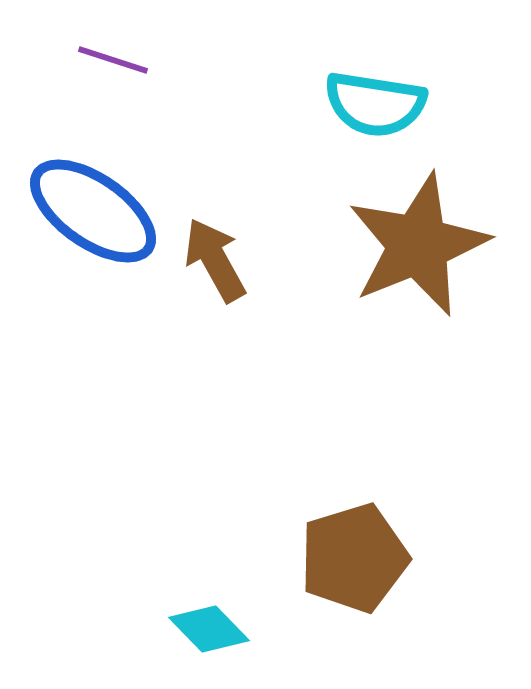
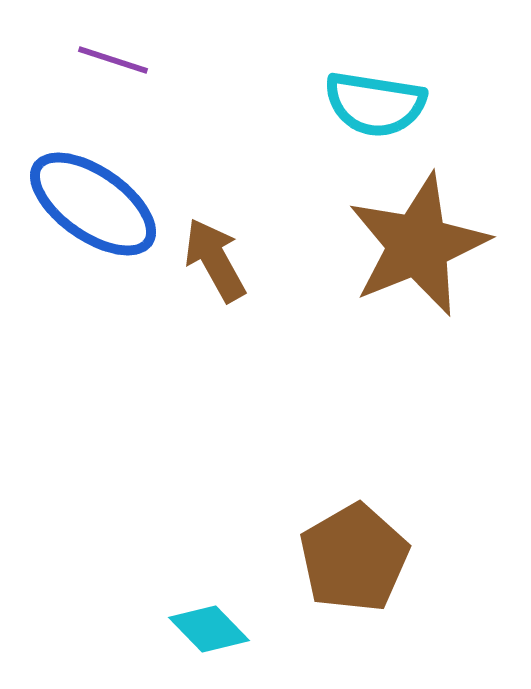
blue ellipse: moved 7 px up
brown pentagon: rotated 13 degrees counterclockwise
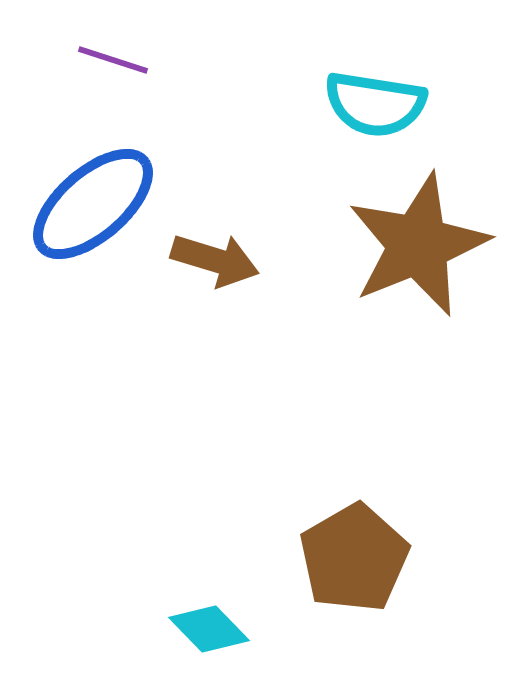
blue ellipse: rotated 76 degrees counterclockwise
brown arrow: rotated 136 degrees clockwise
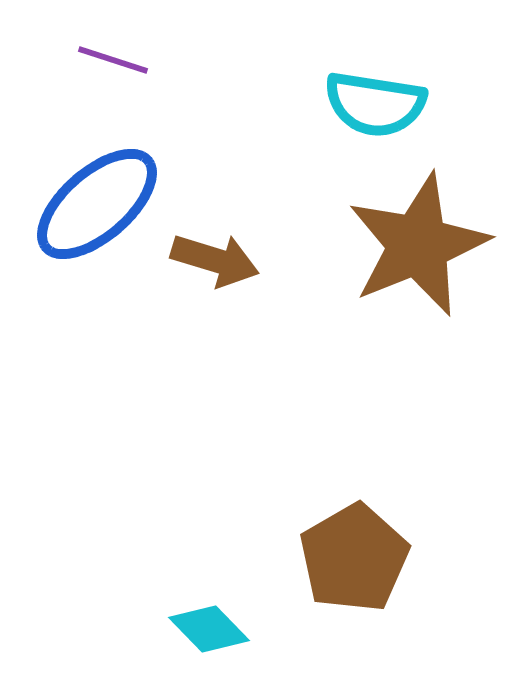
blue ellipse: moved 4 px right
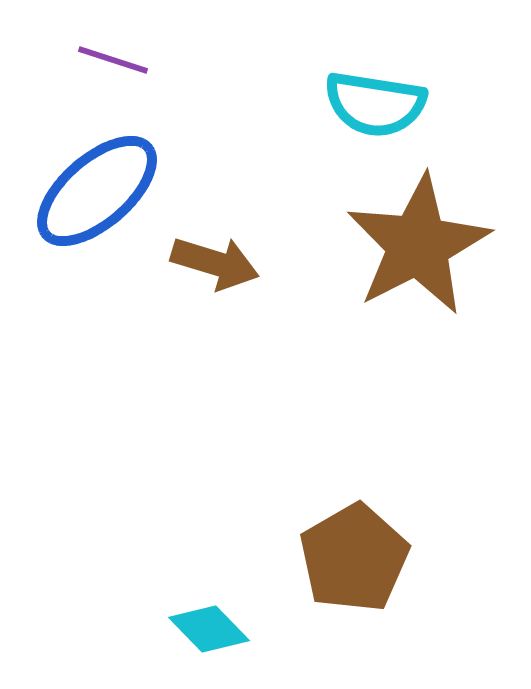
blue ellipse: moved 13 px up
brown star: rotated 5 degrees counterclockwise
brown arrow: moved 3 px down
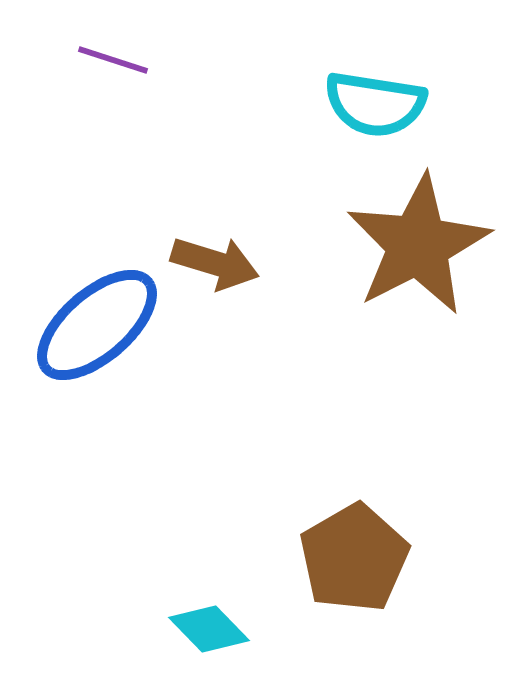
blue ellipse: moved 134 px down
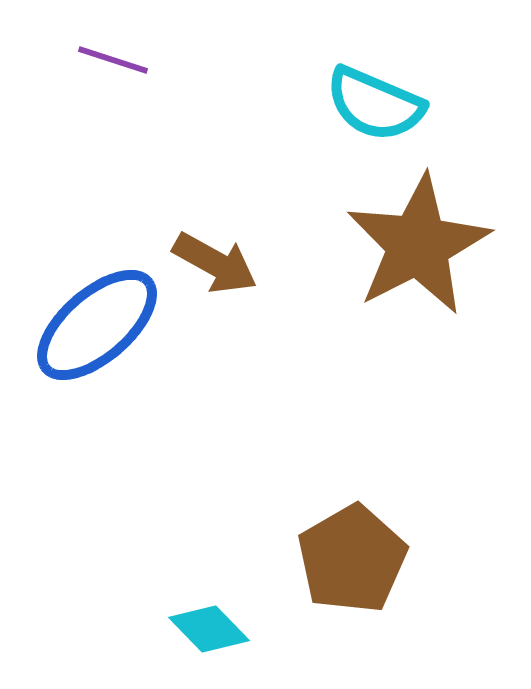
cyan semicircle: rotated 14 degrees clockwise
brown arrow: rotated 12 degrees clockwise
brown pentagon: moved 2 px left, 1 px down
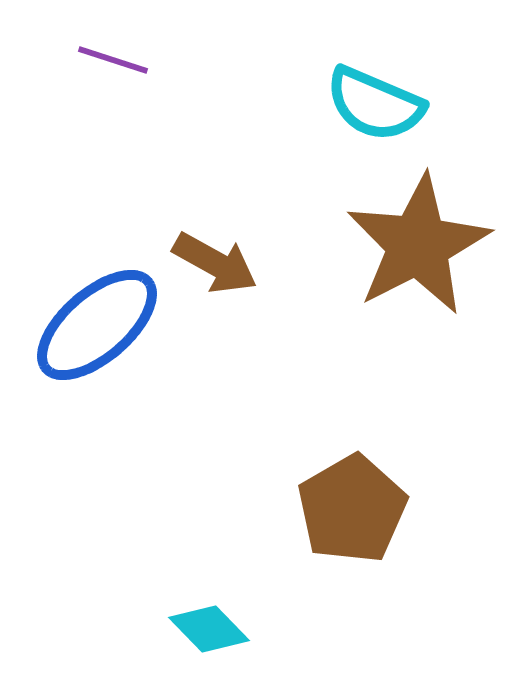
brown pentagon: moved 50 px up
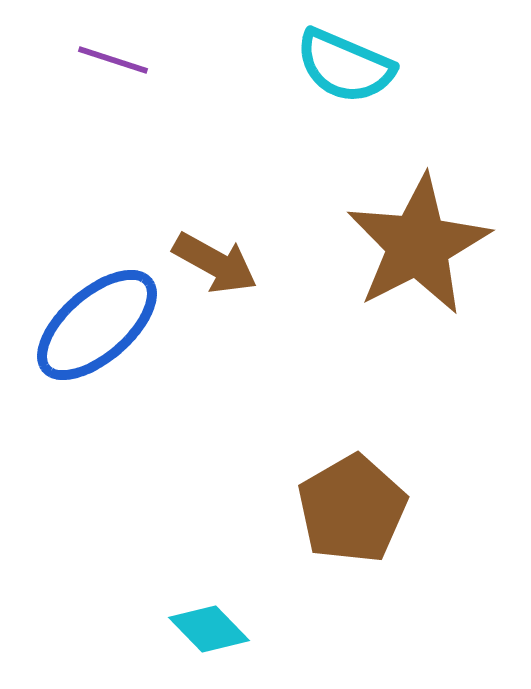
cyan semicircle: moved 30 px left, 38 px up
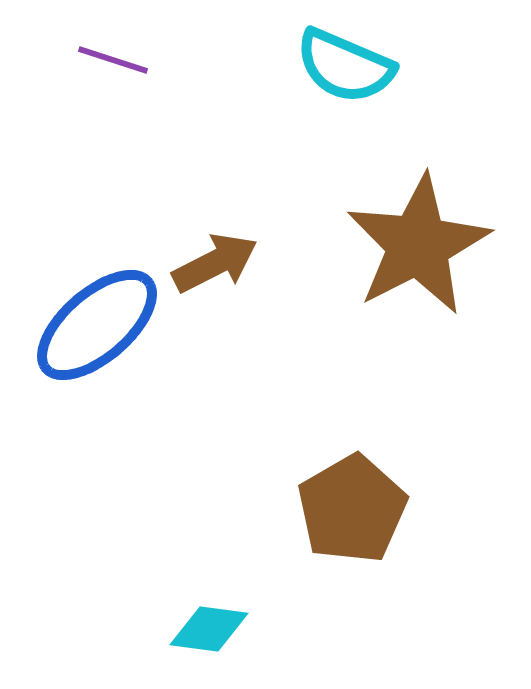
brown arrow: rotated 56 degrees counterclockwise
cyan diamond: rotated 38 degrees counterclockwise
